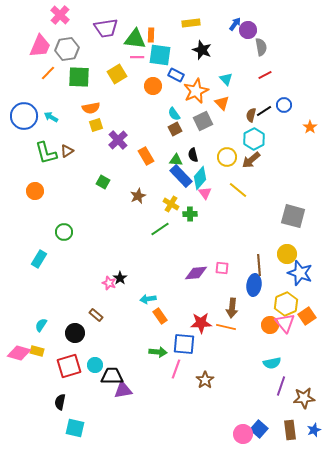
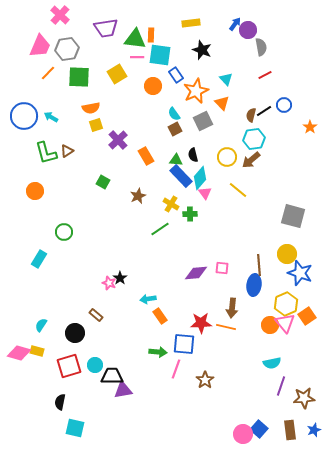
blue rectangle at (176, 75): rotated 28 degrees clockwise
cyan hexagon at (254, 139): rotated 20 degrees clockwise
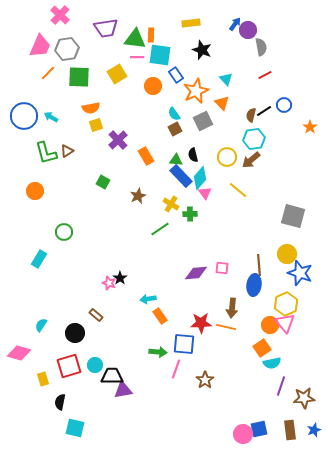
orange square at (307, 316): moved 45 px left, 32 px down
yellow rectangle at (37, 351): moved 6 px right, 28 px down; rotated 56 degrees clockwise
blue square at (259, 429): rotated 36 degrees clockwise
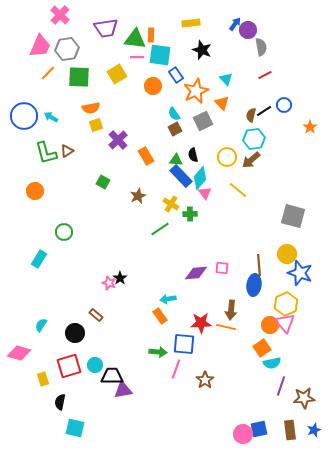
cyan arrow at (148, 299): moved 20 px right
brown arrow at (232, 308): moved 1 px left, 2 px down
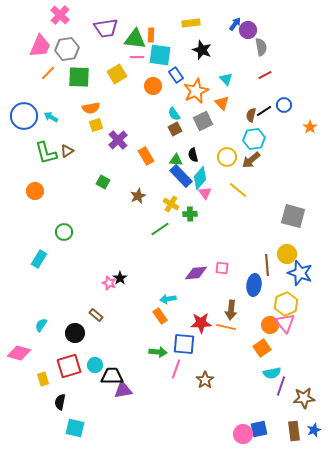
brown line at (259, 265): moved 8 px right
cyan semicircle at (272, 363): moved 10 px down
brown rectangle at (290, 430): moved 4 px right, 1 px down
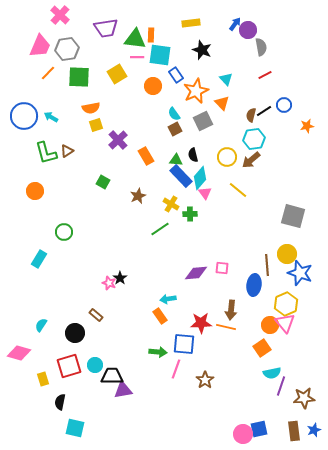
orange star at (310, 127): moved 3 px left, 1 px up; rotated 24 degrees clockwise
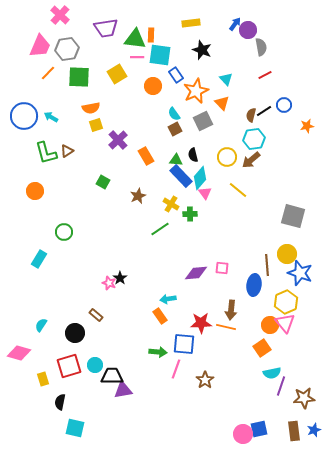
yellow hexagon at (286, 304): moved 2 px up
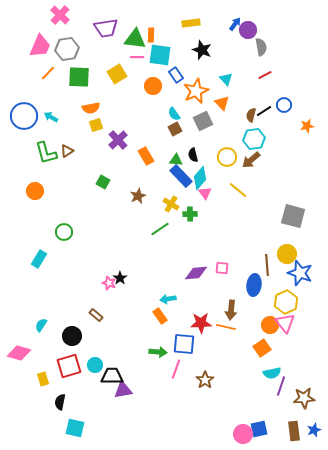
black circle at (75, 333): moved 3 px left, 3 px down
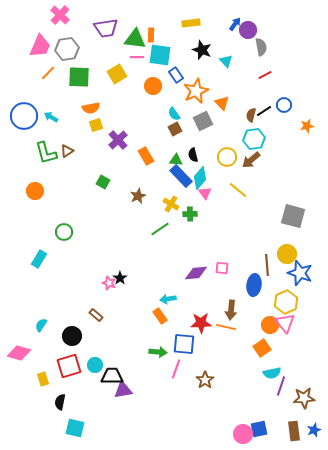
cyan triangle at (226, 79): moved 18 px up
